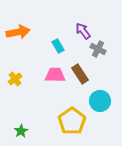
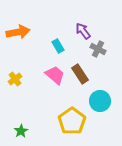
pink trapezoid: rotated 40 degrees clockwise
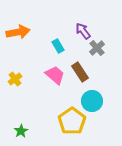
gray cross: moved 1 px left, 1 px up; rotated 21 degrees clockwise
brown rectangle: moved 2 px up
cyan circle: moved 8 px left
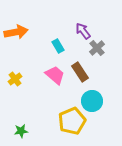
orange arrow: moved 2 px left
yellow pentagon: rotated 12 degrees clockwise
green star: rotated 24 degrees clockwise
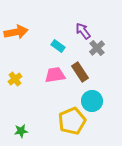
cyan rectangle: rotated 24 degrees counterclockwise
pink trapezoid: rotated 50 degrees counterclockwise
